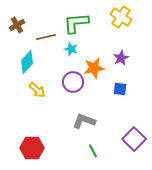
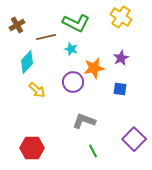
green L-shape: rotated 148 degrees counterclockwise
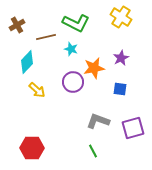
gray L-shape: moved 14 px right
purple square: moved 1 px left, 11 px up; rotated 30 degrees clockwise
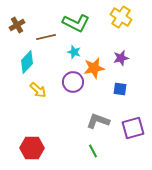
cyan star: moved 3 px right, 3 px down
purple star: rotated 14 degrees clockwise
yellow arrow: moved 1 px right
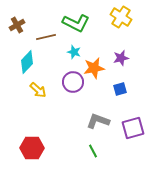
blue square: rotated 24 degrees counterclockwise
